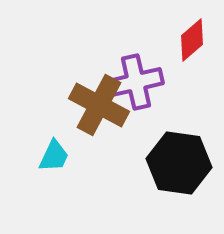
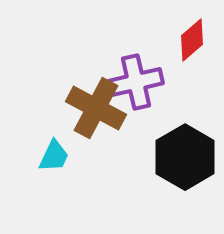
brown cross: moved 3 px left, 3 px down
black hexagon: moved 6 px right, 6 px up; rotated 22 degrees clockwise
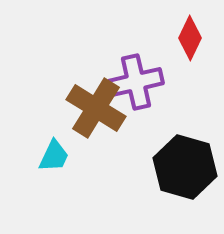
red diamond: moved 2 px left, 2 px up; rotated 24 degrees counterclockwise
brown cross: rotated 4 degrees clockwise
black hexagon: moved 10 px down; rotated 14 degrees counterclockwise
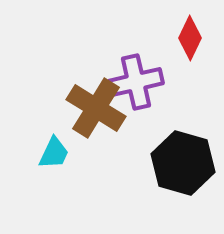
cyan trapezoid: moved 3 px up
black hexagon: moved 2 px left, 4 px up
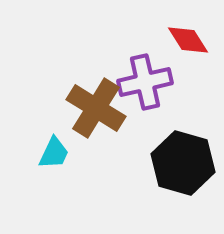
red diamond: moved 2 px left, 2 px down; rotated 57 degrees counterclockwise
purple cross: moved 9 px right
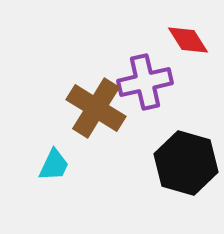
cyan trapezoid: moved 12 px down
black hexagon: moved 3 px right
